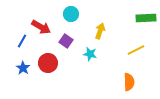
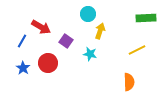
cyan circle: moved 17 px right
yellow line: moved 1 px right
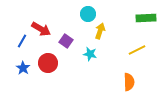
red arrow: moved 2 px down
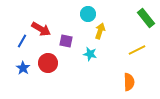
green rectangle: rotated 54 degrees clockwise
purple square: rotated 24 degrees counterclockwise
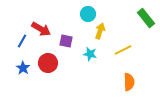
yellow line: moved 14 px left
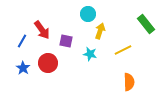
green rectangle: moved 6 px down
red arrow: moved 1 px right, 1 px down; rotated 24 degrees clockwise
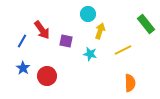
red circle: moved 1 px left, 13 px down
orange semicircle: moved 1 px right, 1 px down
